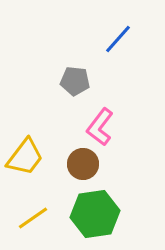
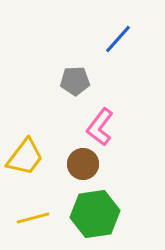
gray pentagon: rotated 8 degrees counterclockwise
yellow line: rotated 20 degrees clockwise
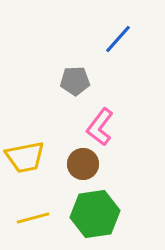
yellow trapezoid: rotated 42 degrees clockwise
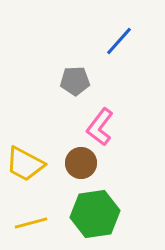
blue line: moved 1 px right, 2 px down
yellow trapezoid: moved 7 px down; rotated 39 degrees clockwise
brown circle: moved 2 px left, 1 px up
yellow line: moved 2 px left, 5 px down
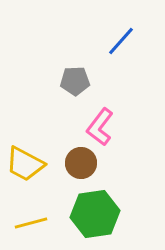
blue line: moved 2 px right
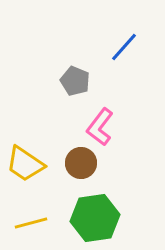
blue line: moved 3 px right, 6 px down
gray pentagon: rotated 24 degrees clockwise
yellow trapezoid: rotated 6 degrees clockwise
green hexagon: moved 4 px down
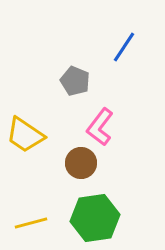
blue line: rotated 8 degrees counterclockwise
yellow trapezoid: moved 29 px up
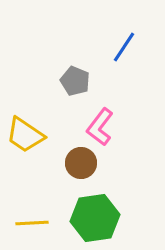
yellow line: moved 1 px right; rotated 12 degrees clockwise
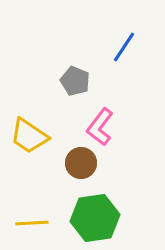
yellow trapezoid: moved 4 px right, 1 px down
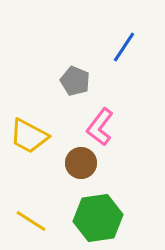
yellow trapezoid: rotated 6 degrees counterclockwise
green hexagon: moved 3 px right
yellow line: moved 1 px left, 2 px up; rotated 36 degrees clockwise
